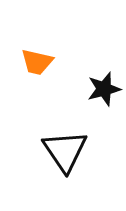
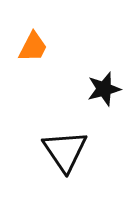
orange trapezoid: moved 4 px left, 15 px up; rotated 76 degrees counterclockwise
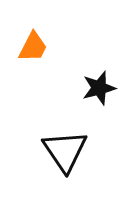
black star: moved 5 px left, 1 px up
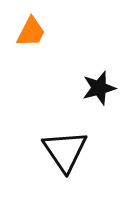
orange trapezoid: moved 2 px left, 15 px up
